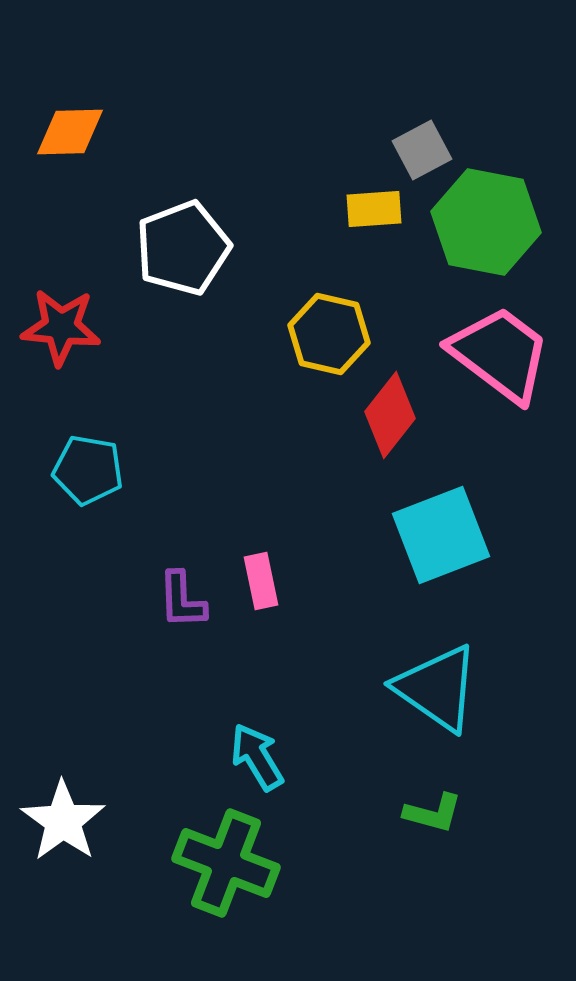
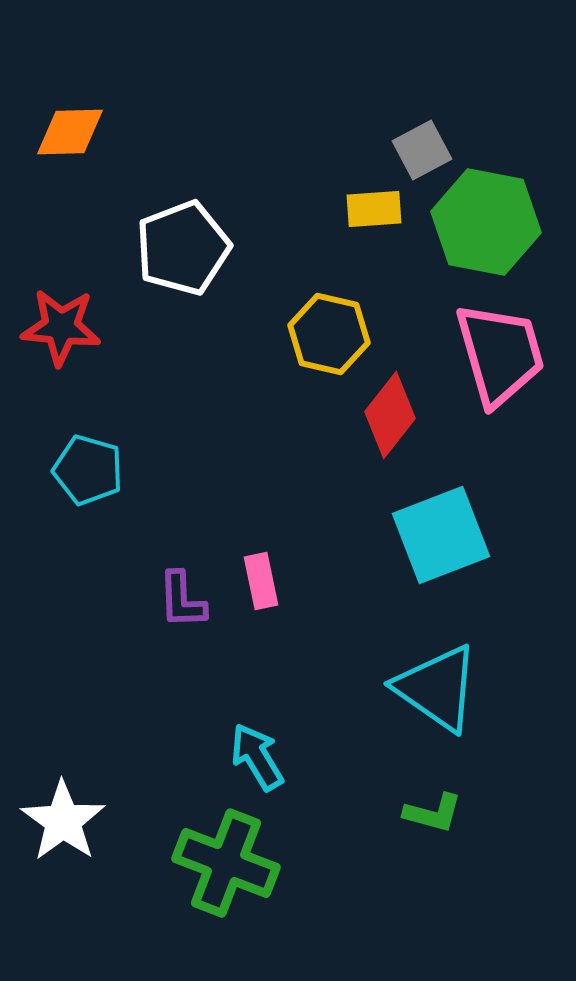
pink trapezoid: rotated 37 degrees clockwise
cyan pentagon: rotated 6 degrees clockwise
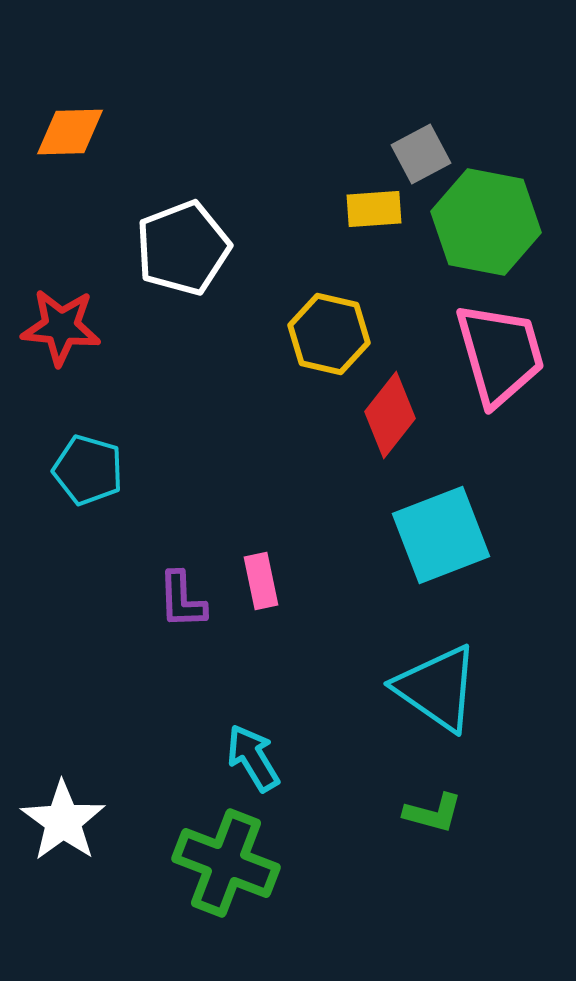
gray square: moved 1 px left, 4 px down
cyan arrow: moved 4 px left, 1 px down
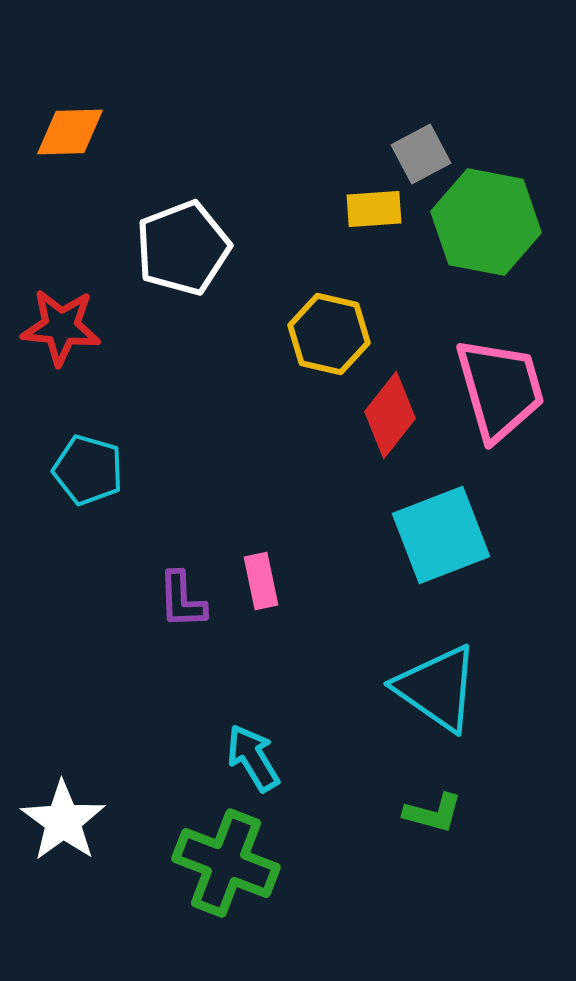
pink trapezoid: moved 35 px down
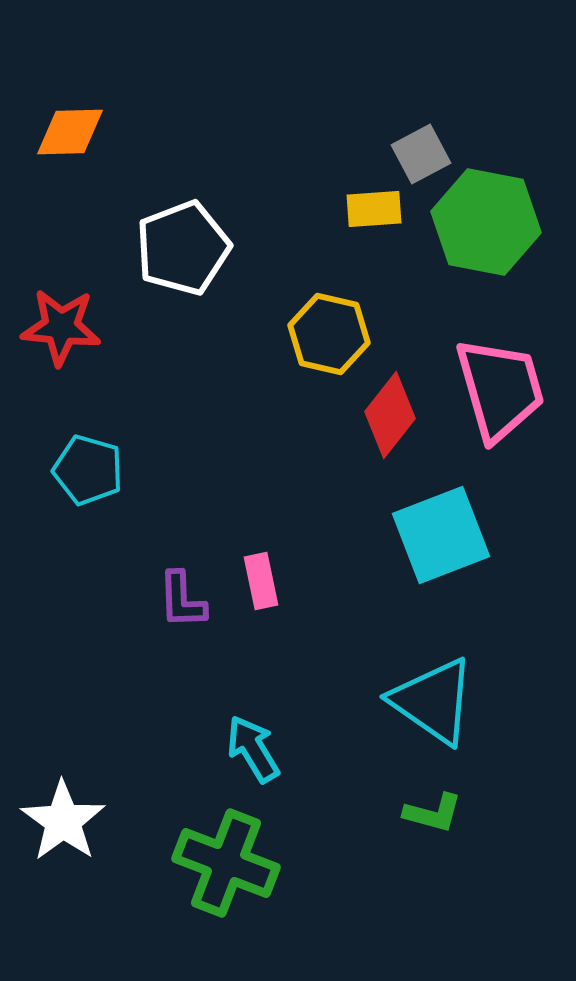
cyan triangle: moved 4 px left, 13 px down
cyan arrow: moved 9 px up
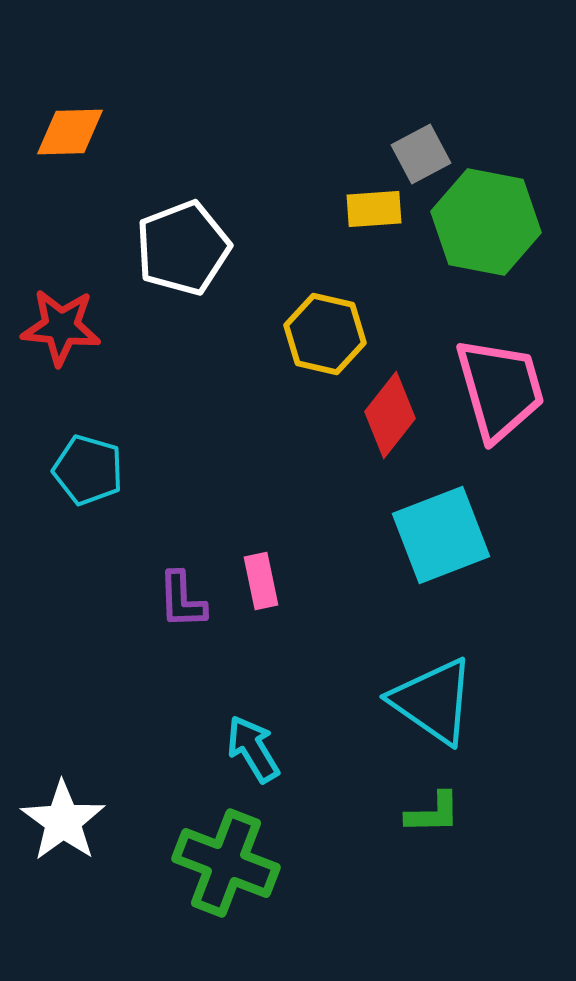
yellow hexagon: moved 4 px left
green L-shape: rotated 16 degrees counterclockwise
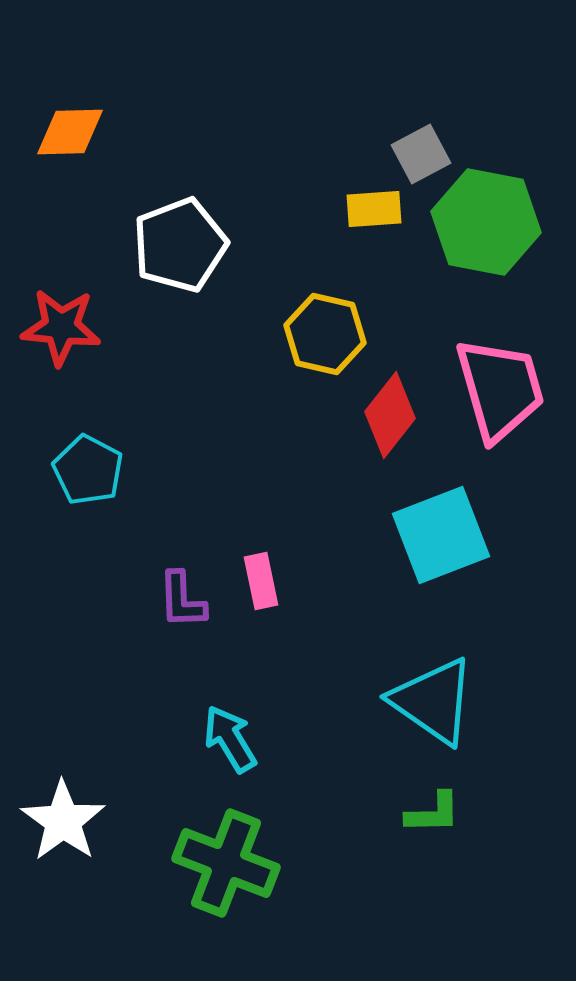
white pentagon: moved 3 px left, 3 px up
cyan pentagon: rotated 12 degrees clockwise
cyan arrow: moved 23 px left, 10 px up
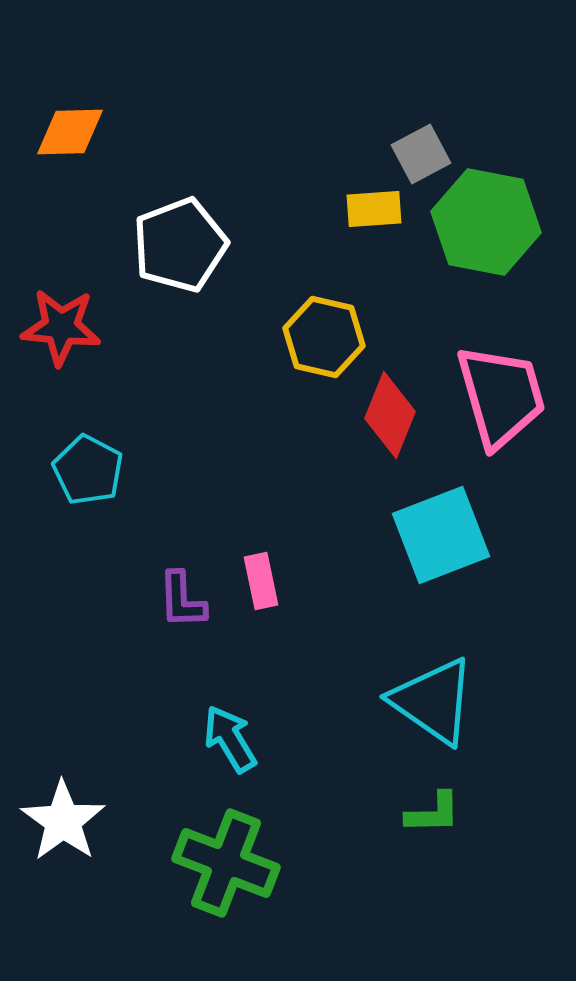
yellow hexagon: moved 1 px left, 3 px down
pink trapezoid: moved 1 px right, 7 px down
red diamond: rotated 16 degrees counterclockwise
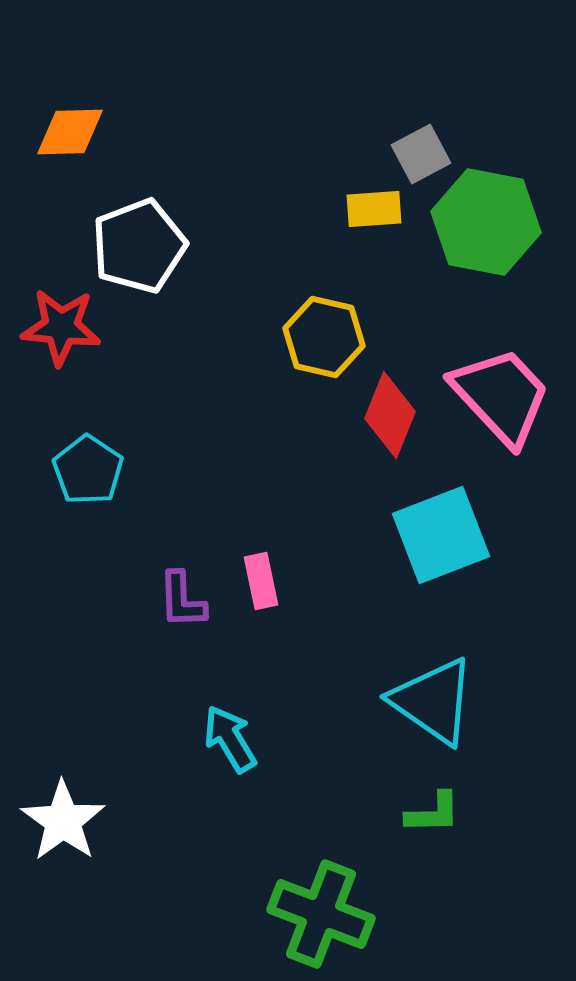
white pentagon: moved 41 px left, 1 px down
pink trapezoid: rotated 27 degrees counterclockwise
cyan pentagon: rotated 6 degrees clockwise
green cross: moved 95 px right, 51 px down
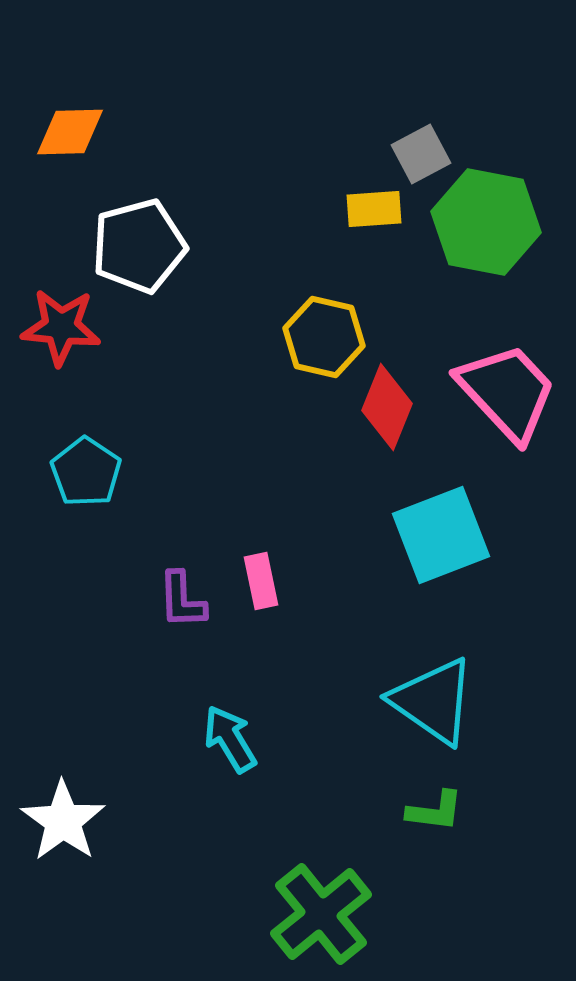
white pentagon: rotated 6 degrees clockwise
pink trapezoid: moved 6 px right, 4 px up
red diamond: moved 3 px left, 8 px up
cyan pentagon: moved 2 px left, 2 px down
green L-shape: moved 2 px right, 2 px up; rotated 8 degrees clockwise
green cross: rotated 30 degrees clockwise
